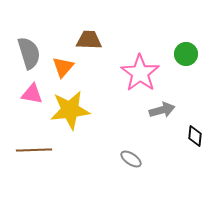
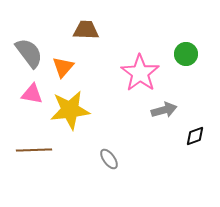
brown trapezoid: moved 3 px left, 10 px up
gray semicircle: rotated 20 degrees counterclockwise
gray arrow: moved 2 px right
black diamond: rotated 65 degrees clockwise
gray ellipse: moved 22 px left; rotated 20 degrees clockwise
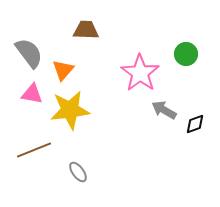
orange triangle: moved 3 px down
gray arrow: rotated 135 degrees counterclockwise
black diamond: moved 12 px up
brown line: rotated 20 degrees counterclockwise
gray ellipse: moved 31 px left, 13 px down
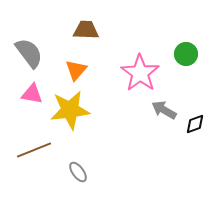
orange triangle: moved 13 px right
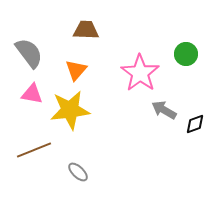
gray ellipse: rotated 10 degrees counterclockwise
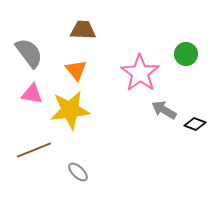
brown trapezoid: moved 3 px left
orange triangle: rotated 20 degrees counterclockwise
black diamond: rotated 40 degrees clockwise
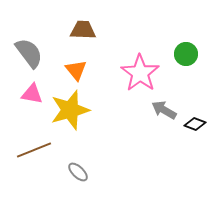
yellow star: rotated 9 degrees counterclockwise
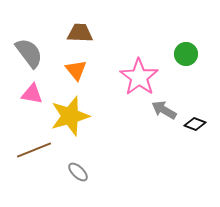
brown trapezoid: moved 3 px left, 3 px down
pink star: moved 1 px left, 4 px down
yellow star: moved 6 px down
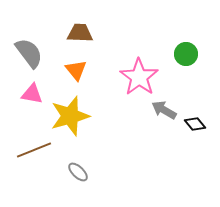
black diamond: rotated 30 degrees clockwise
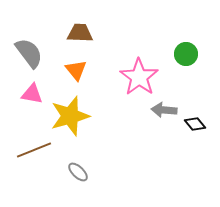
gray arrow: rotated 25 degrees counterclockwise
